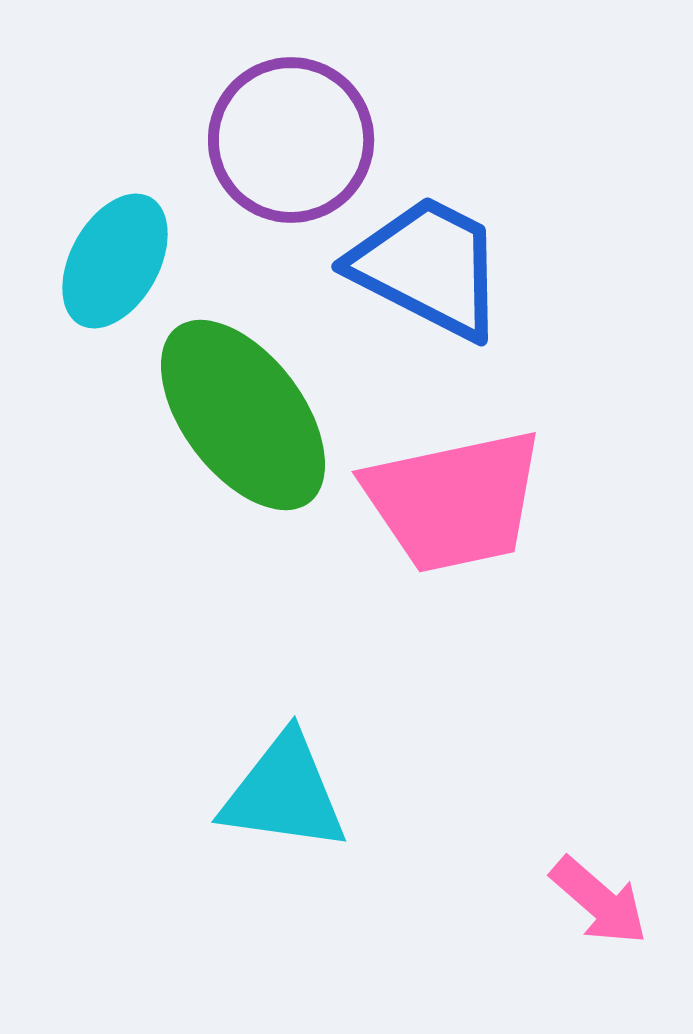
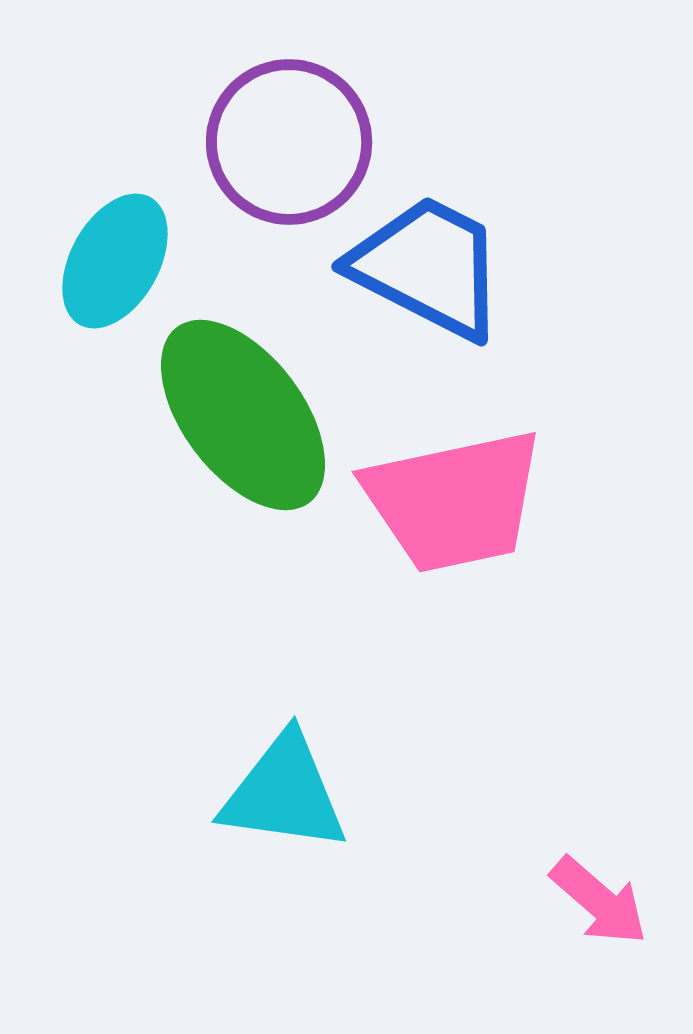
purple circle: moved 2 px left, 2 px down
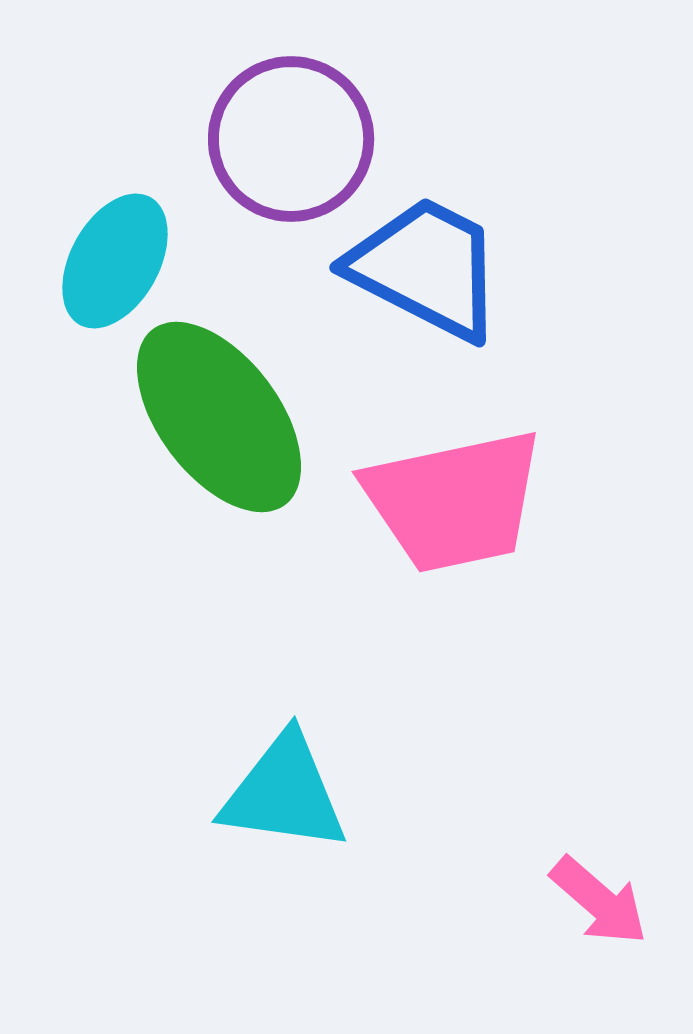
purple circle: moved 2 px right, 3 px up
blue trapezoid: moved 2 px left, 1 px down
green ellipse: moved 24 px left, 2 px down
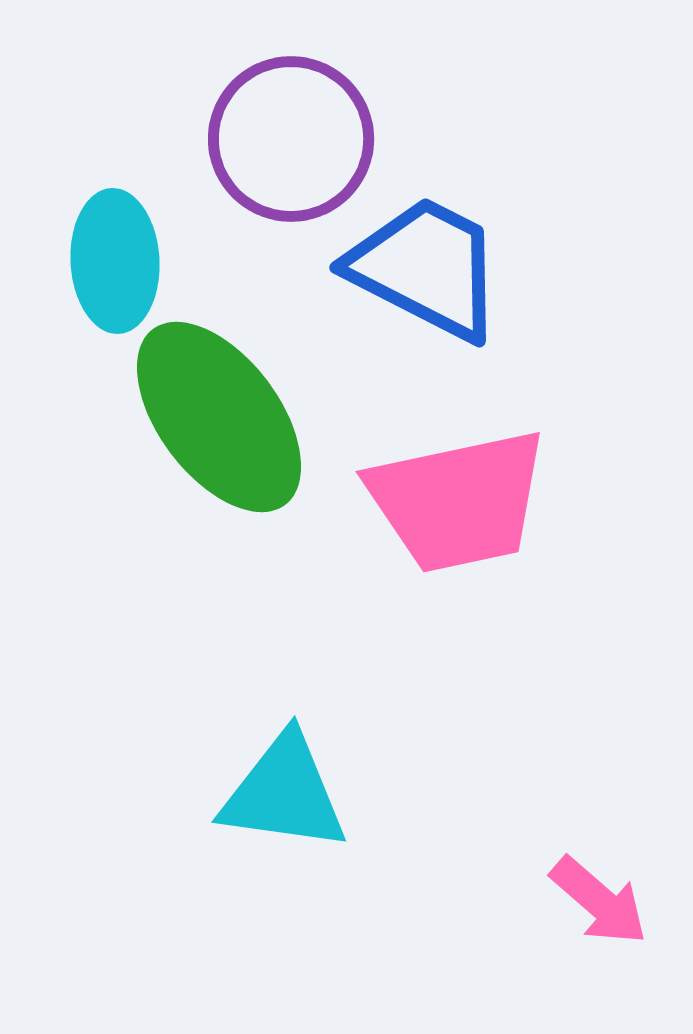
cyan ellipse: rotated 32 degrees counterclockwise
pink trapezoid: moved 4 px right
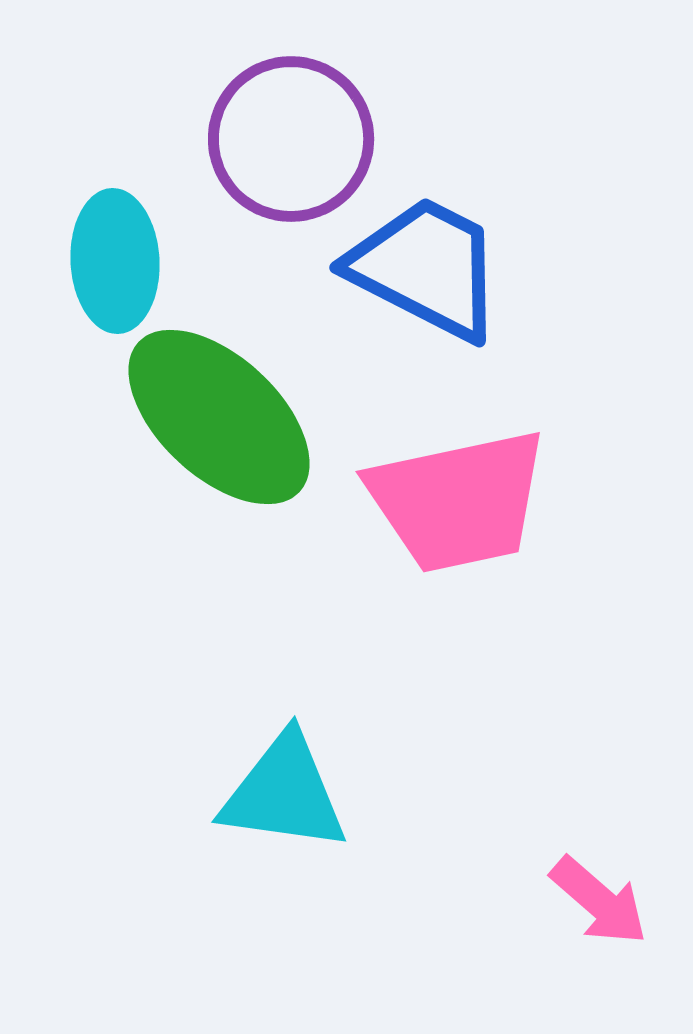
green ellipse: rotated 10 degrees counterclockwise
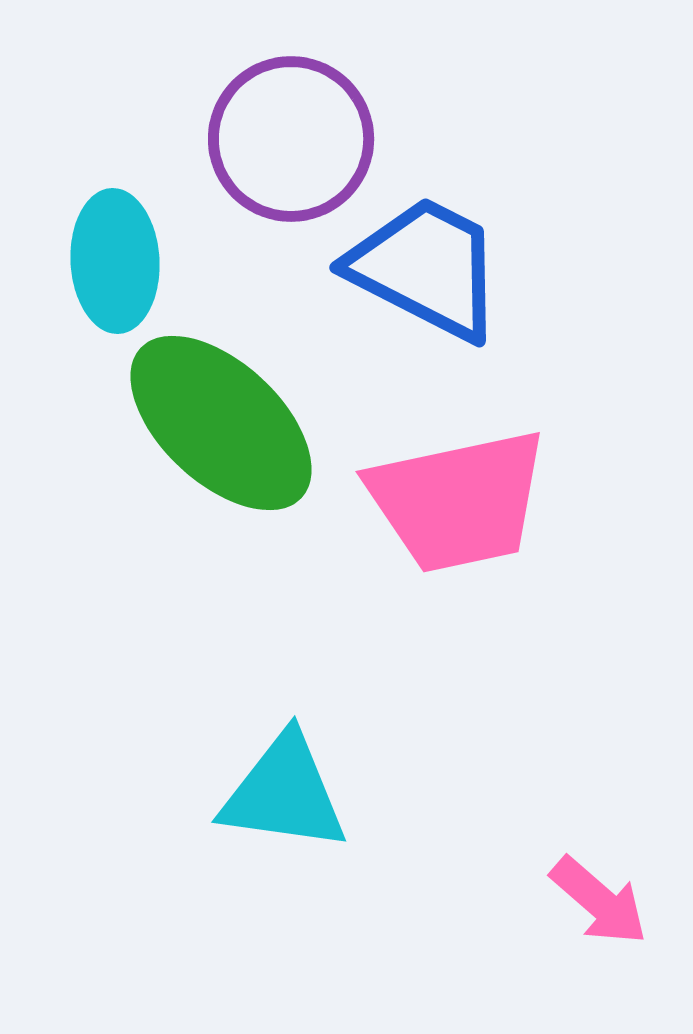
green ellipse: moved 2 px right, 6 px down
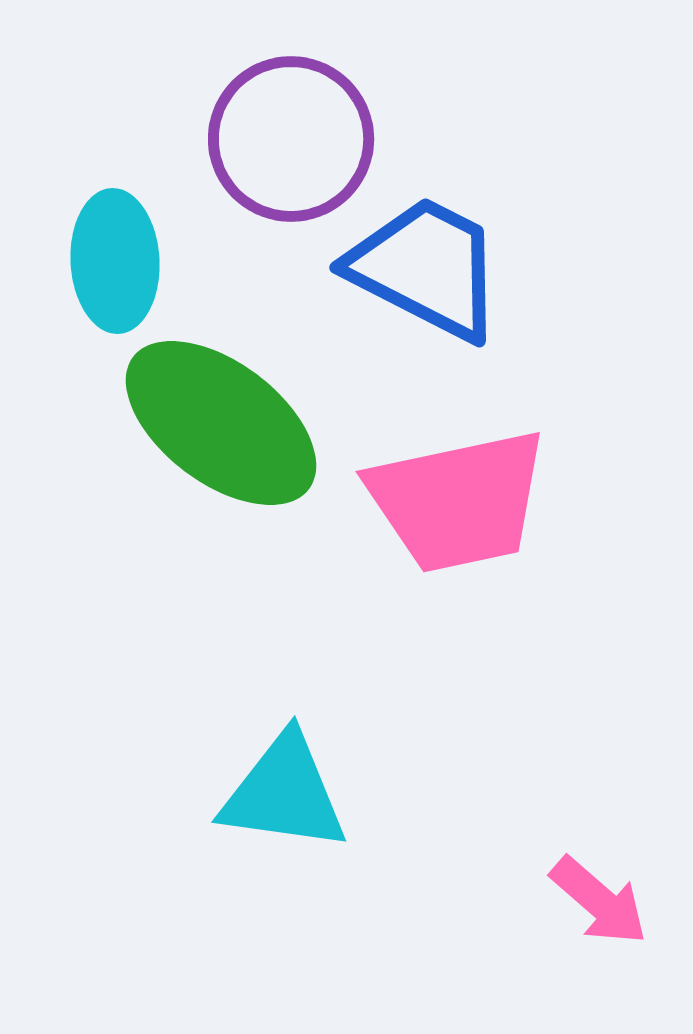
green ellipse: rotated 6 degrees counterclockwise
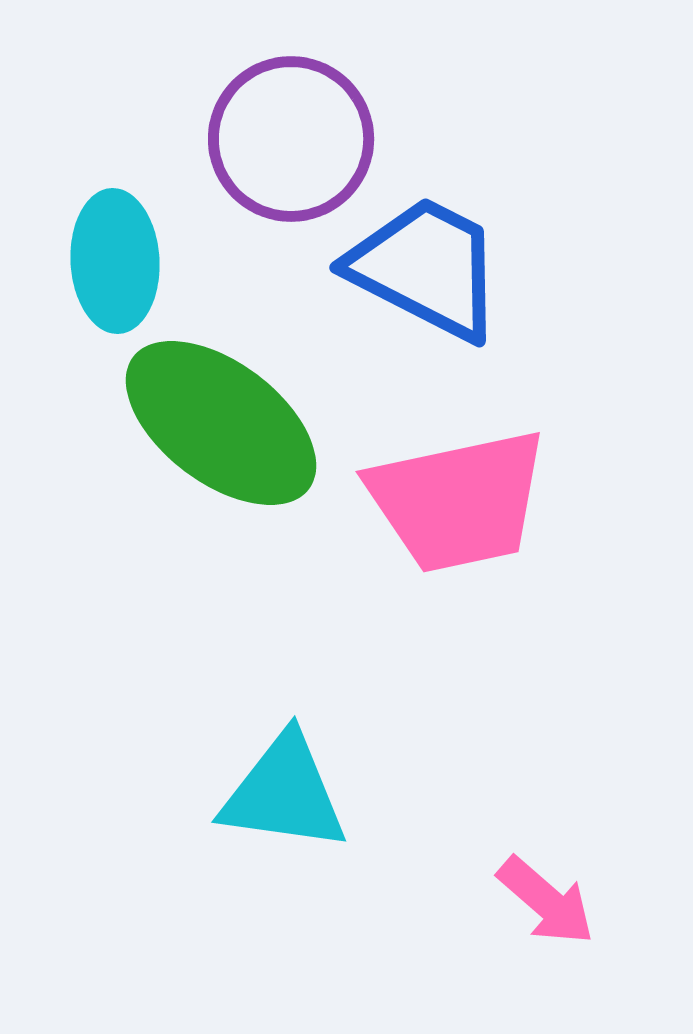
pink arrow: moved 53 px left
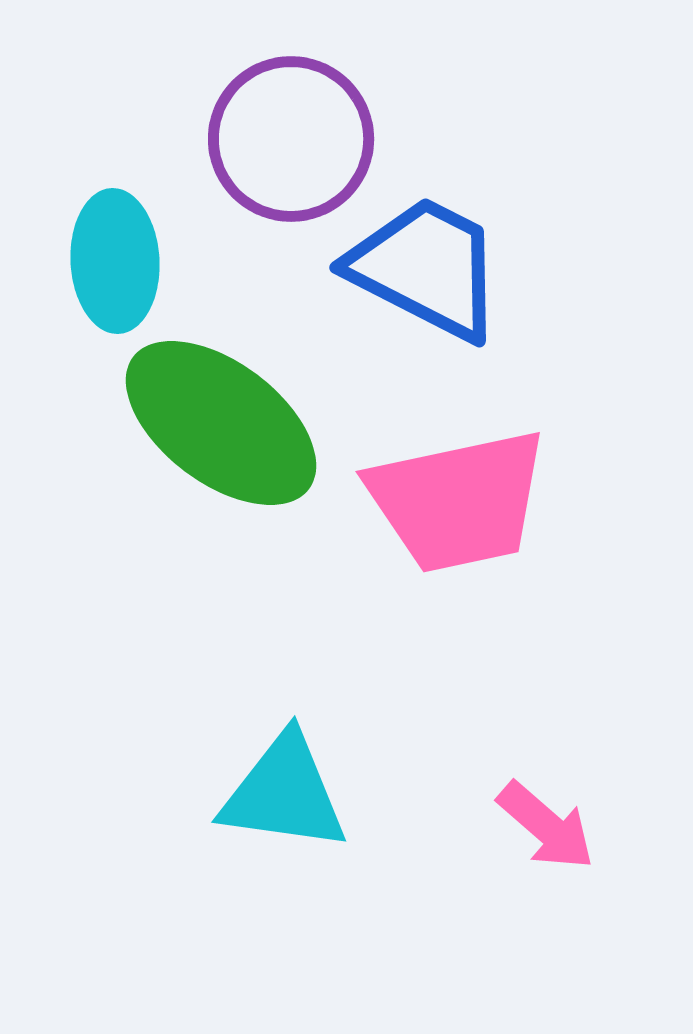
pink arrow: moved 75 px up
